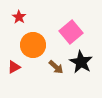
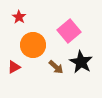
pink square: moved 2 px left, 1 px up
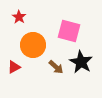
pink square: rotated 35 degrees counterclockwise
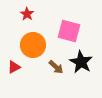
red star: moved 8 px right, 3 px up
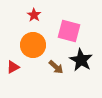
red star: moved 7 px right, 1 px down
black star: moved 2 px up
red triangle: moved 1 px left
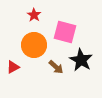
pink square: moved 4 px left, 1 px down
orange circle: moved 1 px right
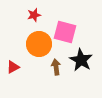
red star: rotated 24 degrees clockwise
orange circle: moved 5 px right, 1 px up
brown arrow: rotated 140 degrees counterclockwise
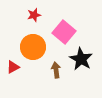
pink square: moved 1 px left; rotated 25 degrees clockwise
orange circle: moved 6 px left, 3 px down
black star: moved 1 px up
brown arrow: moved 3 px down
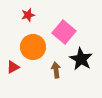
red star: moved 6 px left
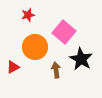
orange circle: moved 2 px right
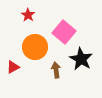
red star: rotated 24 degrees counterclockwise
